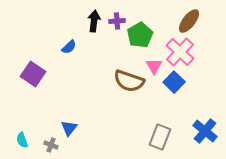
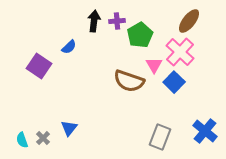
pink triangle: moved 1 px up
purple square: moved 6 px right, 8 px up
gray cross: moved 8 px left, 7 px up; rotated 24 degrees clockwise
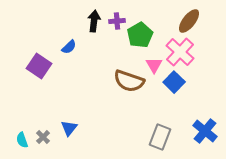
gray cross: moved 1 px up
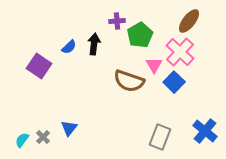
black arrow: moved 23 px down
cyan semicircle: rotated 56 degrees clockwise
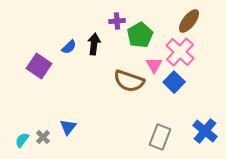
blue triangle: moved 1 px left, 1 px up
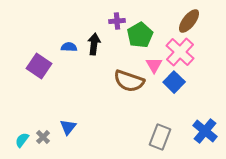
blue semicircle: rotated 133 degrees counterclockwise
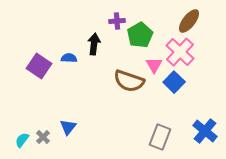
blue semicircle: moved 11 px down
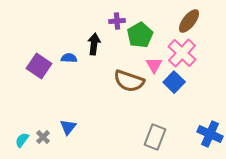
pink cross: moved 2 px right, 1 px down
blue cross: moved 5 px right, 3 px down; rotated 15 degrees counterclockwise
gray rectangle: moved 5 px left
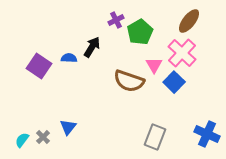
purple cross: moved 1 px left, 1 px up; rotated 21 degrees counterclockwise
green pentagon: moved 3 px up
black arrow: moved 2 px left, 3 px down; rotated 25 degrees clockwise
blue cross: moved 3 px left
